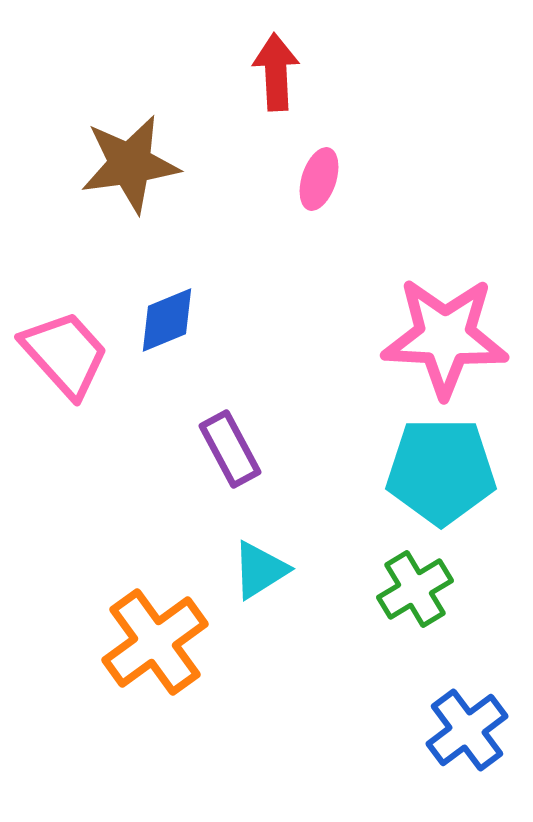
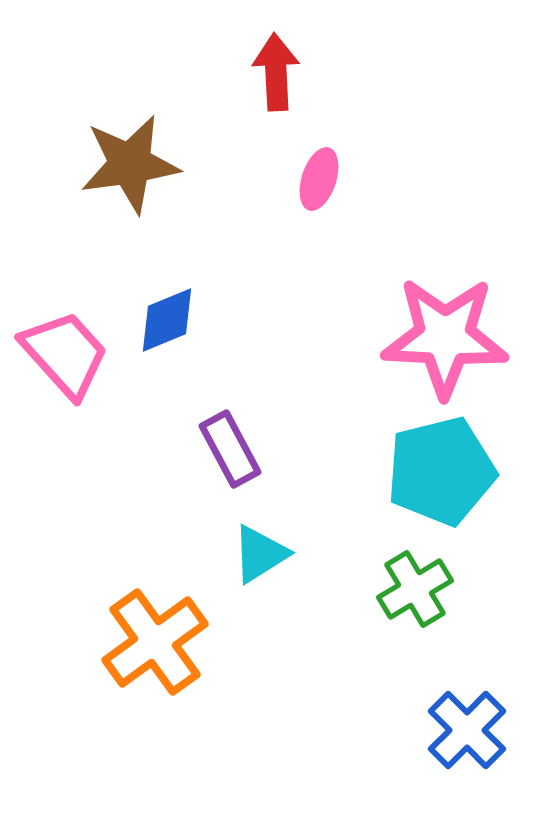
cyan pentagon: rotated 14 degrees counterclockwise
cyan triangle: moved 16 px up
blue cross: rotated 8 degrees counterclockwise
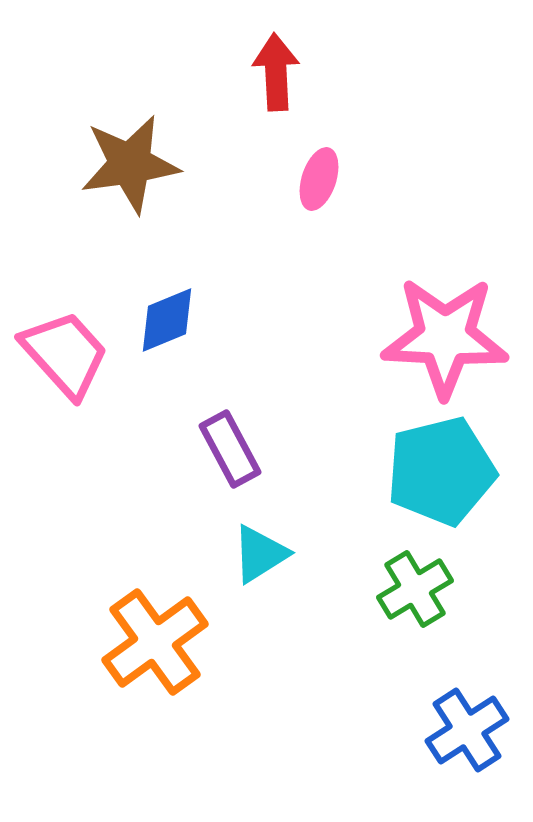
blue cross: rotated 12 degrees clockwise
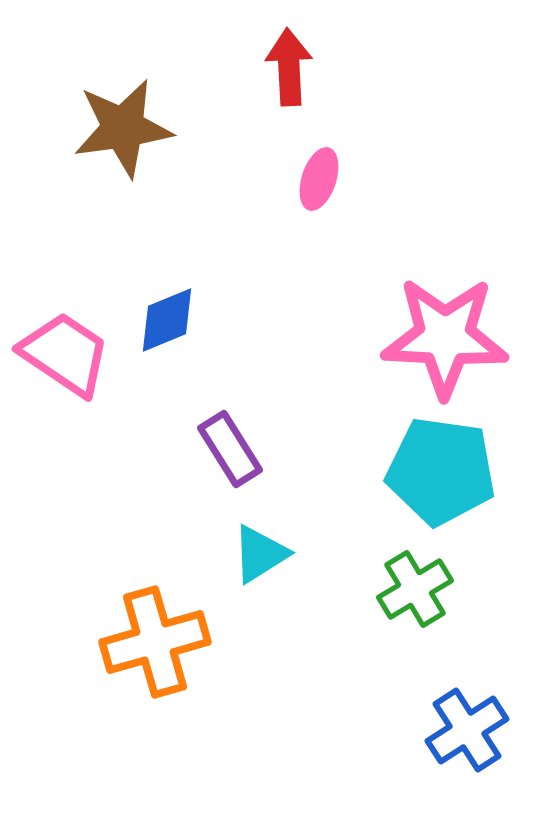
red arrow: moved 13 px right, 5 px up
brown star: moved 7 px left, 36 px up
pink trapezoid: rotated 14 degrees counterclockwise
purple rectangle: rotated 4 degrees counterclockwise
cyan pentagon: rotated 22 degrees clockwise
orange cross: rotated 20 degrees clockwise
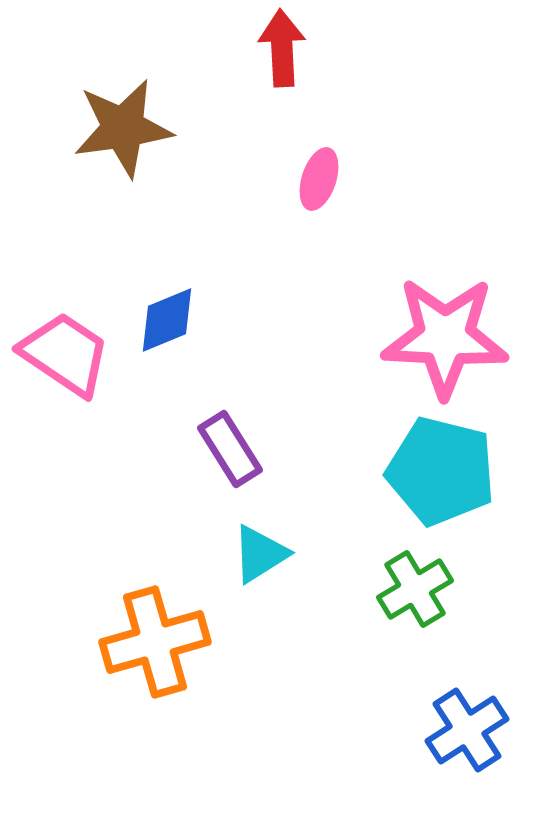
red arrow: moved 7 px left, 19 px up
cyan pentagon: rotated 6 degrees clockwise
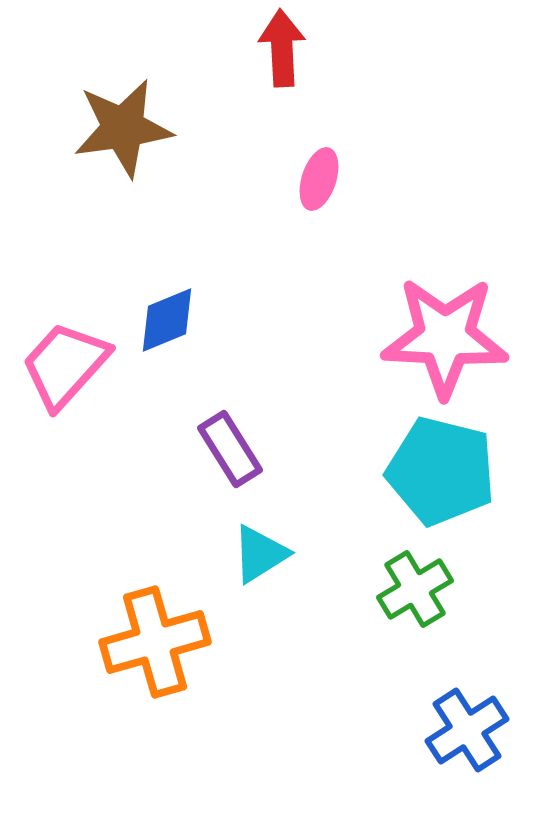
pink trapezoid: moved 11 px down; rotated 82 degrees counterclockwise
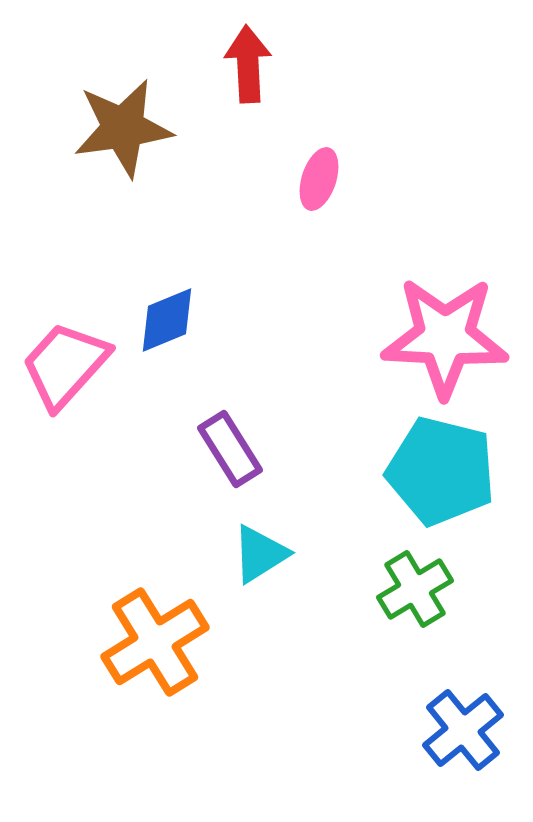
red arrow: moved 34 px left, 16 px down
orange cross: rotated 16 degrees counterclockwise
blue cross: moved 4 px left; rotated 6 degrees counterclockwise
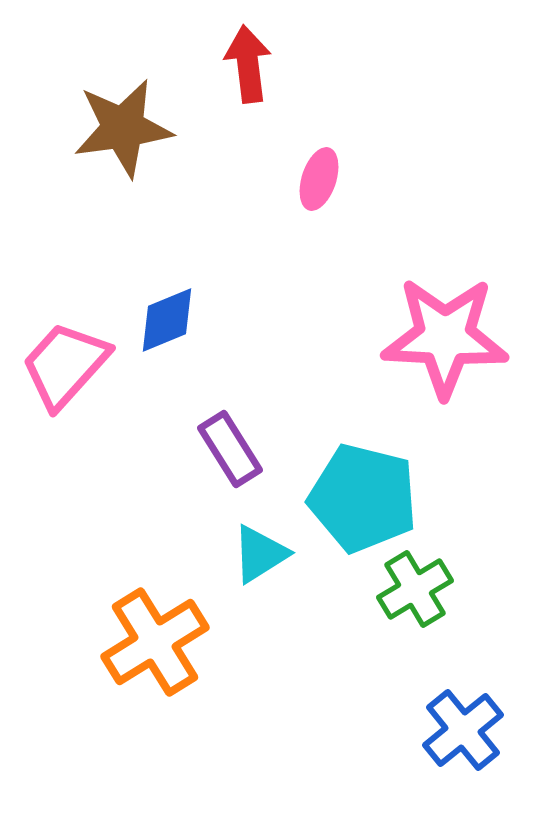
red arrow: rotated 4 degrees counterclockwise
cyan pentagon: moved 78 px left, 27 px down
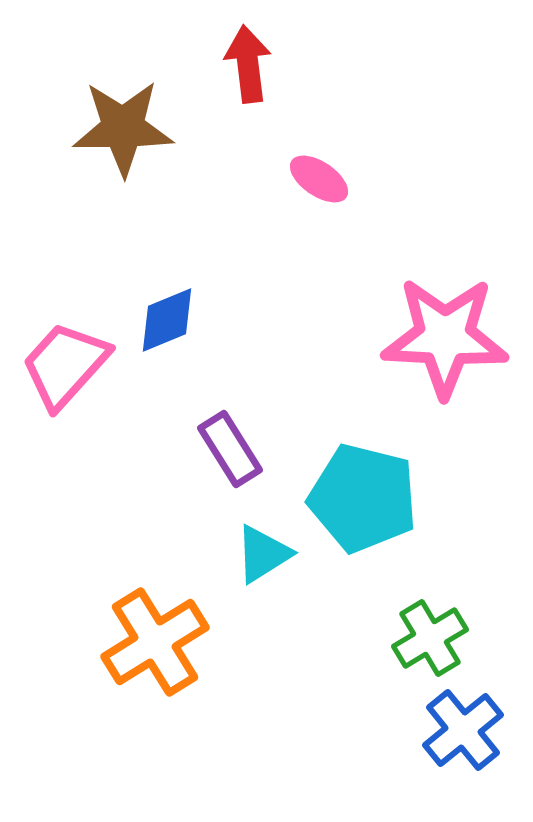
brown star: rotated 8 degrees clockwise
pink ellipse: rotated 74 degrees counterclockwise
cyan triangle: moved 3 px right
green cross: moved 15 px right, 49 px down
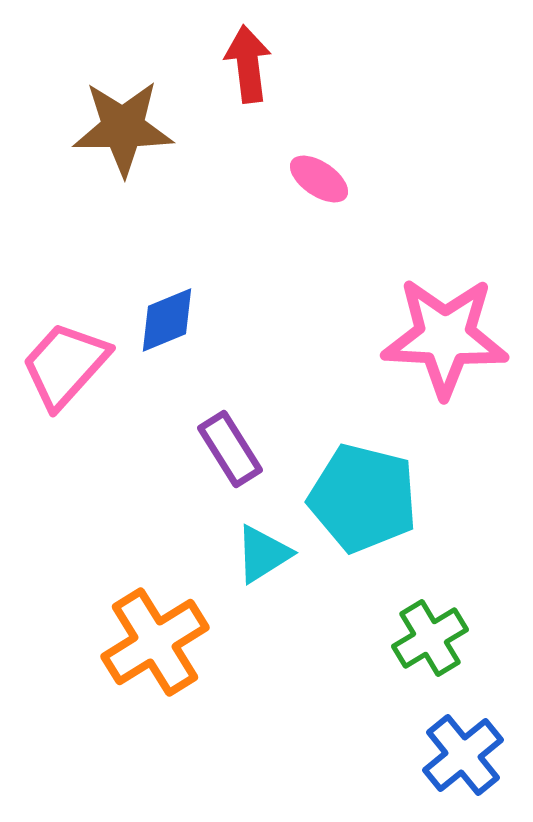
blue cross: moved 25 px down
